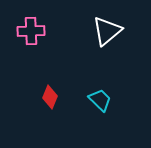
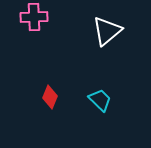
pink cross: moved 3 px right, 14 px up
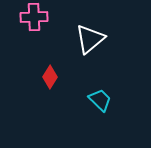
white triangle: moved 17 px left, 8 px down
red diamond: moved 20 px up; rotated 10 degrees clockwise
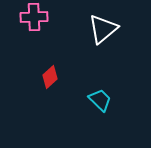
white triangle: moved 13 px right, 10 px up
red diamond: rotated 15 degrees clockwise
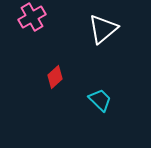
pink cross: moved 2 px left; rotated 28 degrees counterclockwise
red diamond: moved 5 px right
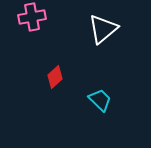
pink cross: rotated 20 degrees clockwise
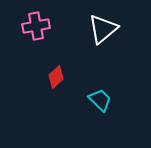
pink cross: moved 4 px right, 9 px down
red diamond: moved 1 px right
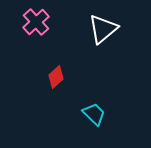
pink cross: moved 4 px up; rotated 32 degrees counterclockwise
cyan trapezoid: moved 6 px left, 14 px down
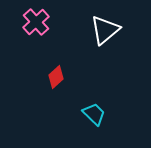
white triangle: moved 2 px right, 1 px down
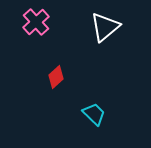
white triangle: moved 3 px up
